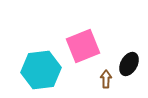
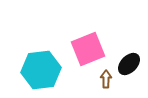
pink square: moved 5 px right, 3 px down
black ellipse: rotated 15 degrees clockwise
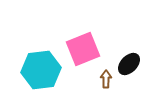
pink square: moved 5 px left
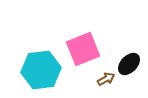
brown arrow: rotated 60 degrees clockwise
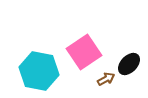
pink square: moved 1 px right, 3 px down; rotated 12 degrees counterclockwise
cyan hexagon: moved 2 px left, 1 px down; rotated 18 degrees clockwise
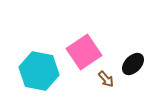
black ellipse: moved 4 px right
brown arrow: rotated 78 degrees clockwise
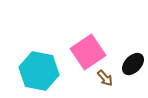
pink square: moved 4 px right
brown arrow: moved 1 px left, 1 px up
